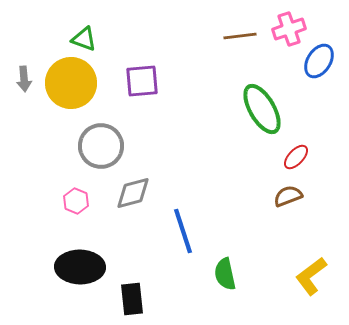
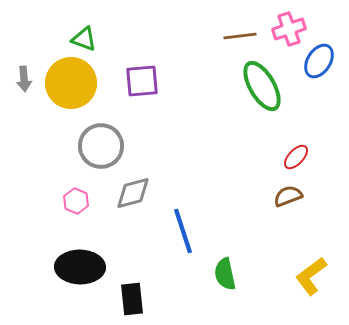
green ellipse: moved 23 px up
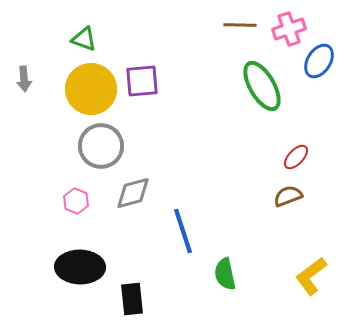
brown line: moved 11 px up; rotated 8 degrees clockwise
yellow circle: moved 20 px right, 6 px down
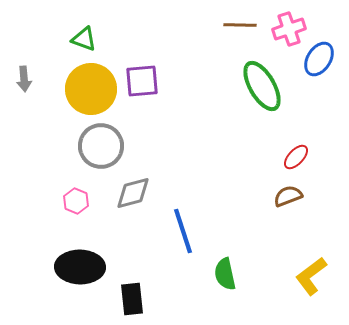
blue ellipse: moved 2 px up
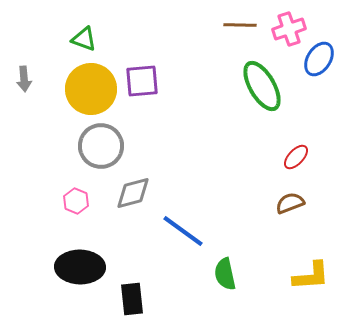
brown semicircle: moved 2 px right, 7 px down
blue line: rotated 36 degrees counterclockwise
yellow L-shape: rotated 147 degrees counterclockwise
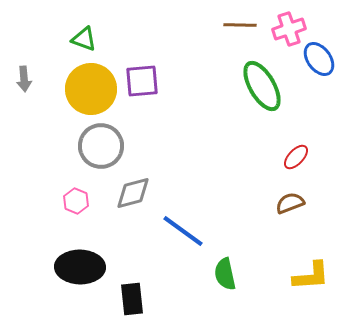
blue ellipse: rotated 68 degrees counterclockwise
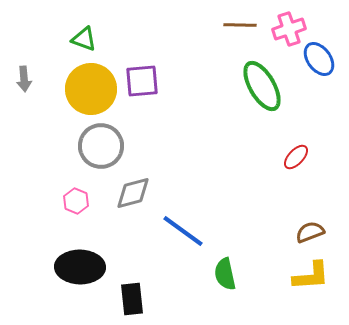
brown semicircle: moved 20 px right, 29 px down
